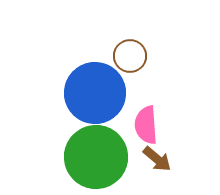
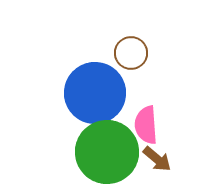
brown circle: moved 1 px right, 3 px up
green circle: moved 11 px right, 5 px up
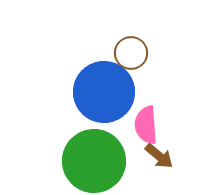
blue circle: moved 9 px right, 1 px up
green circle: moved 13 px left, 9 px down
brown arrow: moved 2 px right, 3 px up
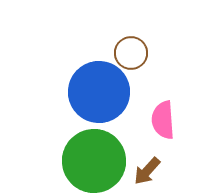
blue circle: moved 5 px left
pink semicircle: moved 17 px right, 5 px up
brown arrow: moved 12 px left, 15 px down; rotated 92 degrees clockwise
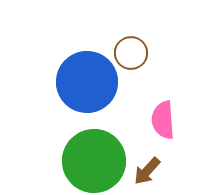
blue circle: moved 12 px left, 10 px up
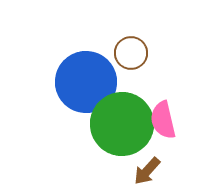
blue circle: moved 1 px left
pink semicircle: rotated 9 degrees counterclockwise
green circle: moved 28 px right, 37 px up
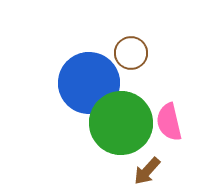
blue circle: moved 3 px right, 1 px down
pink semicircle: moved 6 px right, 2 px down
green circle: moved 1 px left, 1 px up
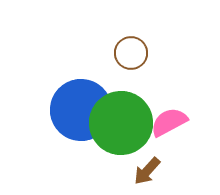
blue circle: moved 8 px left, 27 px down
pink semicircle: rotated 75 degrees clockwise
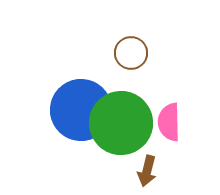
pink semicircle: rotated 63 degrees counterclockwise
brown arrow: rotated 28 degrees counterclockwise
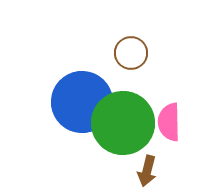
blue circle: moved 1 px right, 8 px up
green circle: moved 2 px right
